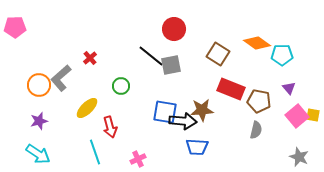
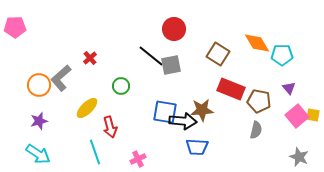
orange diamond: rotated 24 degrees clockwise
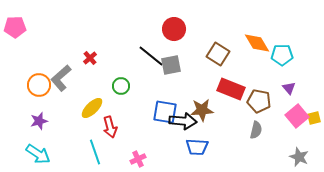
yellow ellipse: moved 5 px right
yellow square: moved 1 px right, 3 px down; rotated 24 degrees counterclockwise
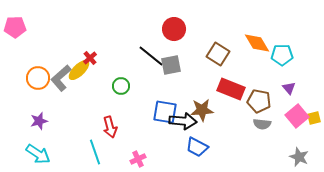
orange circle: moved 1 px left, 7 px up
yellow ellipse: moved 13 px left, 38 px up
gray semicircle: moved 6 px right, 6 px up; rotated 84 degrees clockwise
blue trapezoid: rotated 25 degrees clockwise
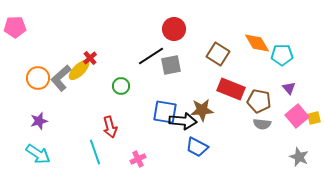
black line: rotated 72 degrees counterclockwise
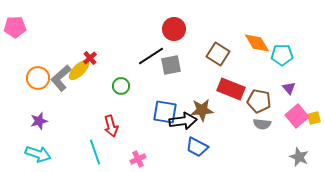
black arrow: rotated 12 degrees counterclockwise
red arrow: moved 1 px right, 1 px up
cyan arrow: rotated 15 degrees counterclockwise
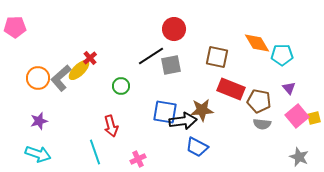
brown square: moved 1 px left, 3 px down; rotated 20 degrees counterclockwise
